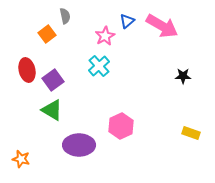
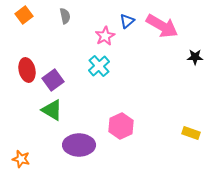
orange square: moved 23 px left, 19 px up
black star: moved 12 px right, 19 px up
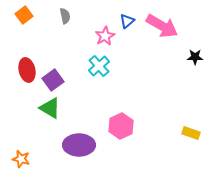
green triangle: moved 2 px left, 2 px up
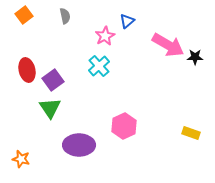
pink arrow: moved 6 px right, 19 px down
green triangle: rotated 25 degrees clockwise
pink hexagon: moved 3 px right
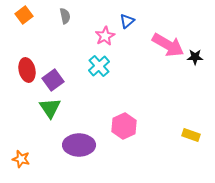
yellow rectangle: moved 2 px down
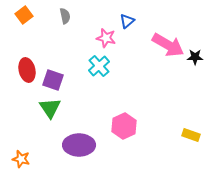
pink star: moved 1 px right, 2 px down; rotated 30 degrees counterclockwise
purple square: rotated 35 degrees counterclockwise
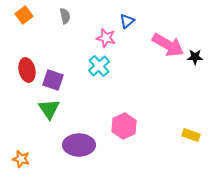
green triangle: moved 1 px left, 1 px down
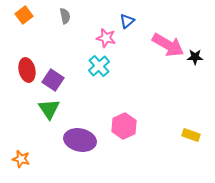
purple square: rotated 15 degrees clockwise
purple ellipse: moved 1 px right, 5 px up; rotated 12 degrees clockwise
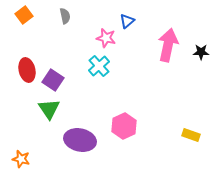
pink arrow: rotated 108 degrees counterclockwise
black star: moved 6 px right, 5 px up
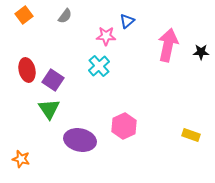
gray semicircle: rotated 49 degrees clockwise
pink star: moved 2 px up; rotated 12 degrees counterclockwise
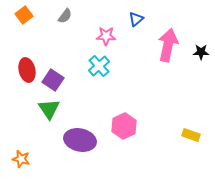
blue triangle: moved 9 px right, 2 px up
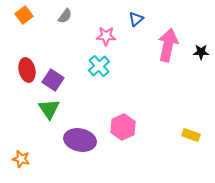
pink hexagon: moved 1 px left, 1 px down
